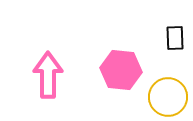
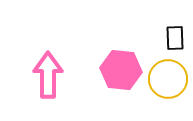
yellow circle: moved 18 px up
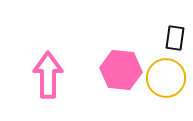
black rectangle: rotated 10 degrees clockwise
yellow circle: moved 2 px left, 1 px up
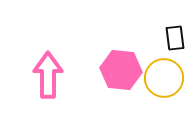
black rectangle: rotated 15 degrees counterclockwise
yellow circle: moved 2 px left
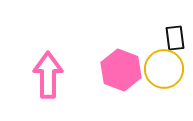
pink hexagon: rotated 15 degrees clockwise
yellow circle: moved 9 px up
